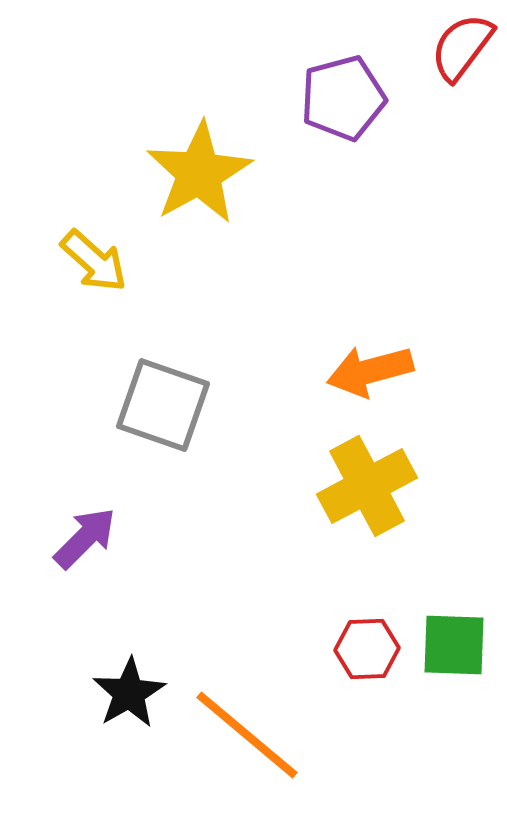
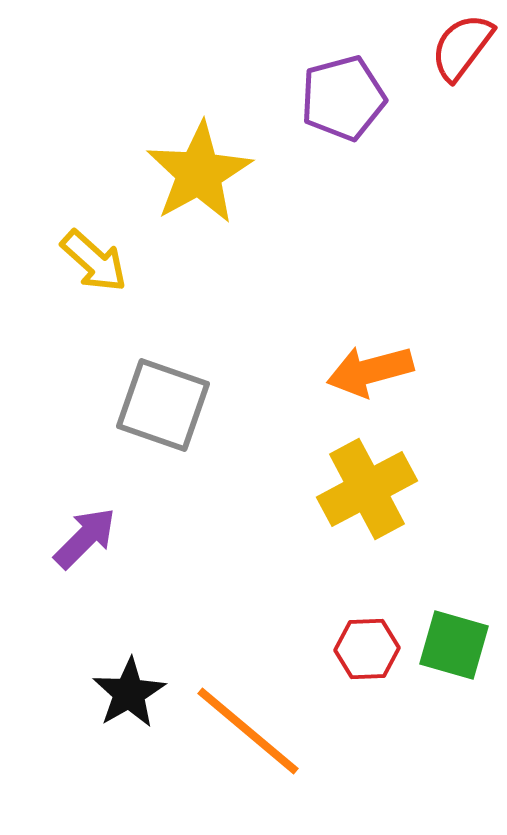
yellow cross: moved 3 px down
green square: rotated 14 degrees clockwise
orange line: moved 1 px right, 4 px up
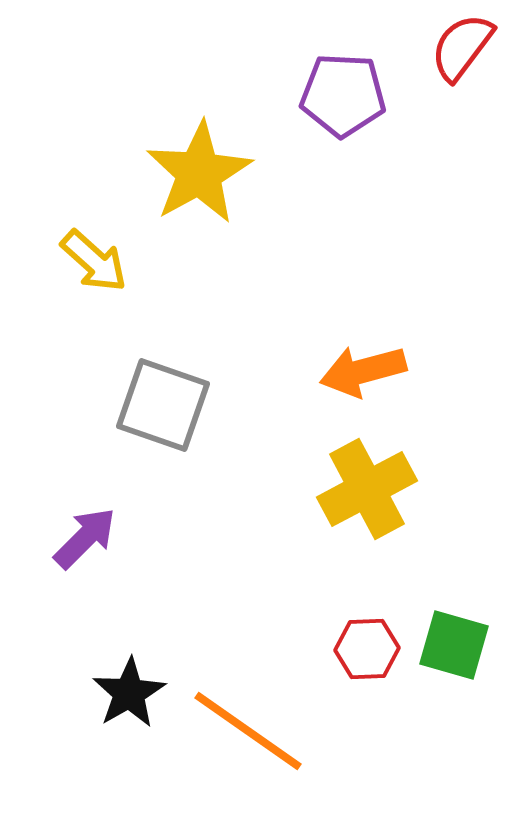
purple pentagon: moved 3 px up; rotated 18 degrees clockwise
orange arrow: moved 7 px left
orange line: rotated 5 degrees counterclockwise
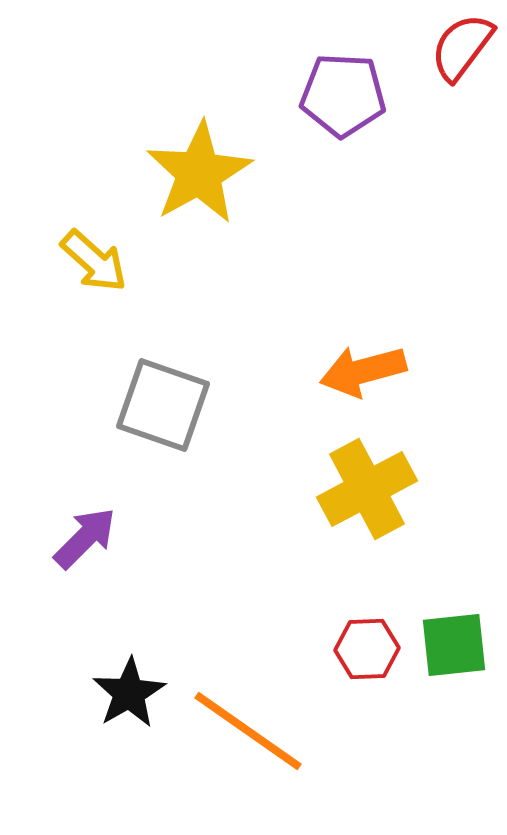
green square: rotated 22 degrees counterclockwise
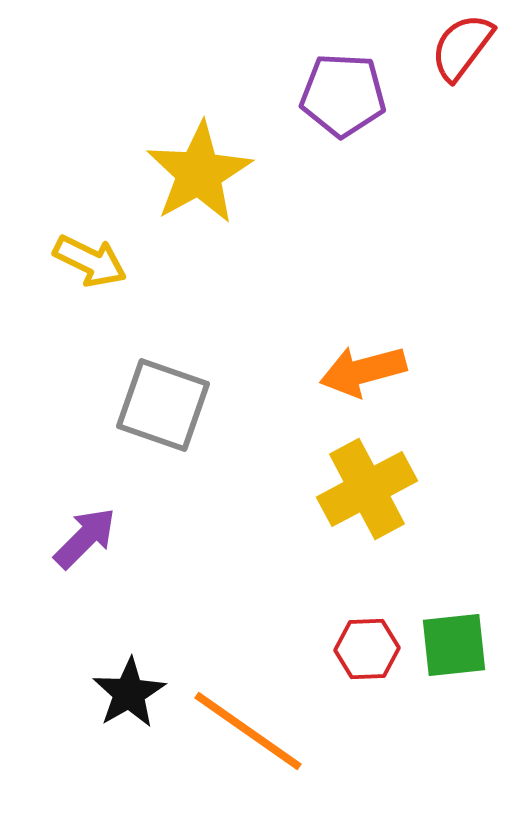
yellow arrow: moved 4 px left; rotated 16 degrees counterclockwise
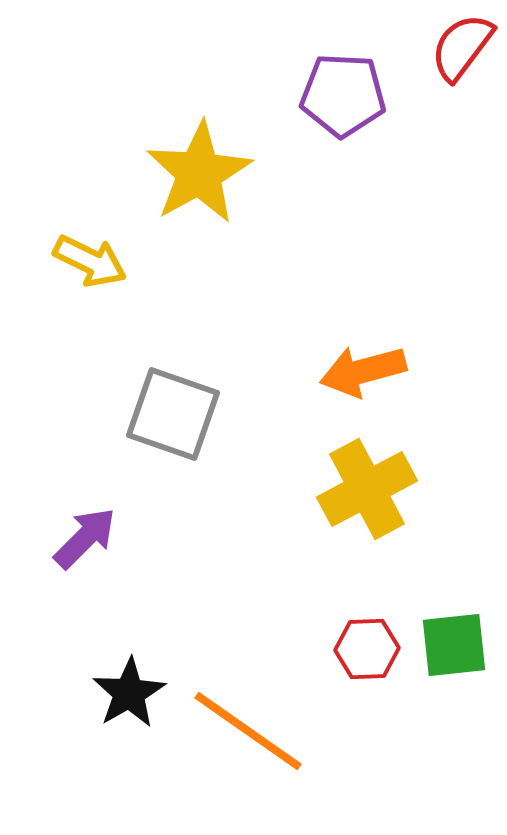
gray square: moved 10 px right, 9 px down
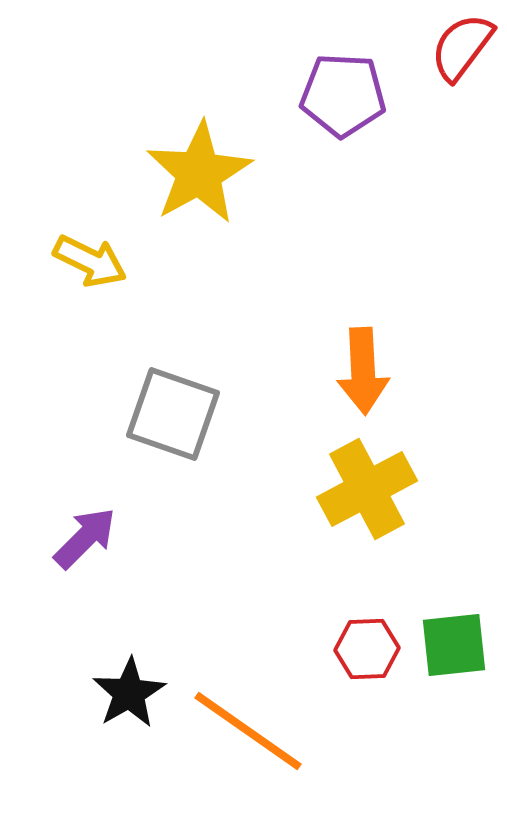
orange arrow: rotated 78 degrees counterclockwise
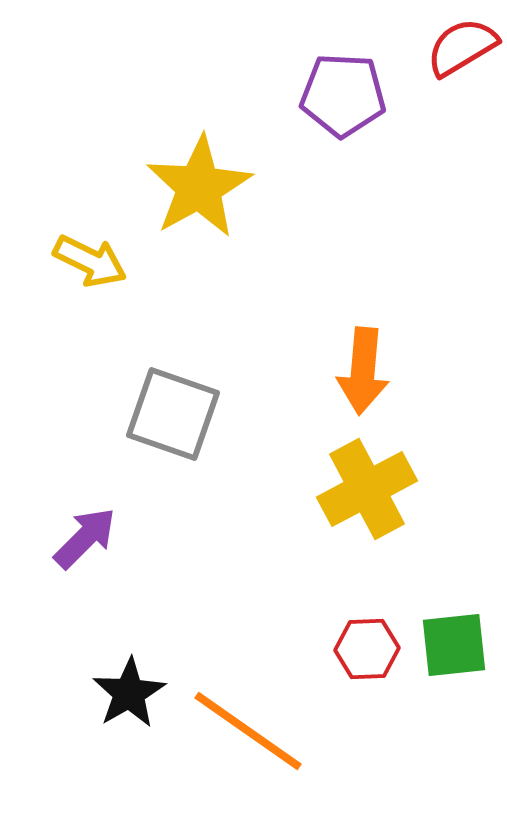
red semicircle: rotated 22 degrees clockwise
yellow star: moved 14 px down
orange arrow: rotated 8 degrees clockwise
